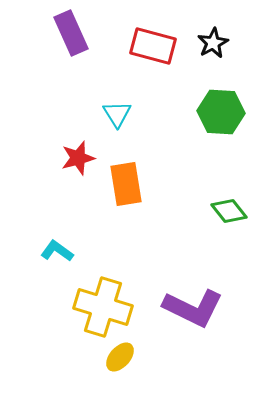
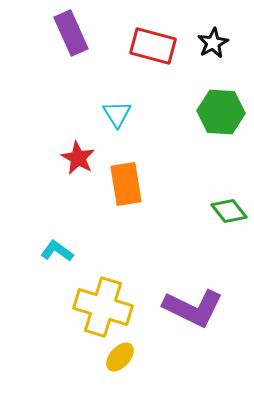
red star: rotated 28 degrees counterclockwise
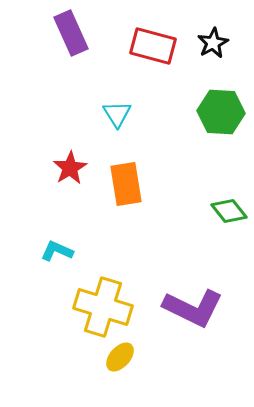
red star: moved 8 px left, 10 px down; rotated 12 degrees clockwise
cyan L-shape: rotated 12 degrees counterclockwise
